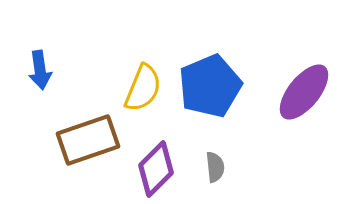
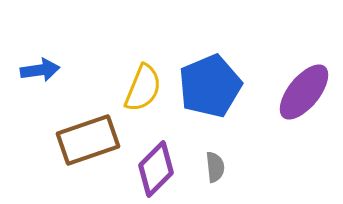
blue arrow: rotated 90 degrees counterclockwise
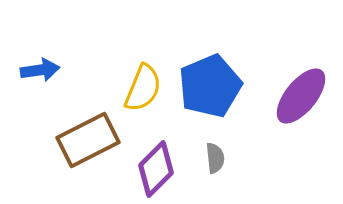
purple ellipse: moved 3 px left, 4 px down
brown rectangle: rotated 8 degrees counterclockwise
gray semicircle: moved 9 px up
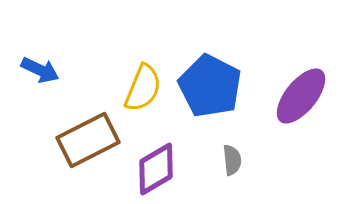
blue arrow: rotated 33 degrees clockwise
blue pentagon: rotated 22 degrees counterclockwise
gray semicircle: moved 17 px right, 2 px down
purple diamond: rotated 14 degrees clockwise
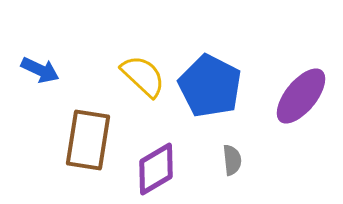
yellow semicircle: moved 12 px up; rotated 69 degrees counterclockwise
brown rectangle: rotated 54 degrees counterclockwise
